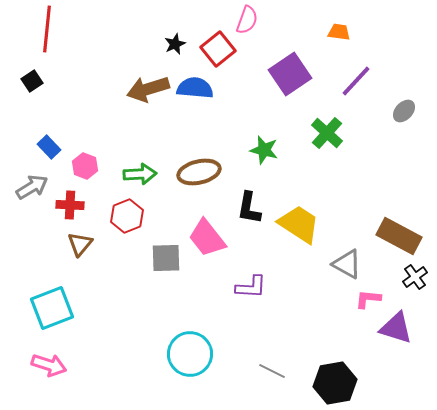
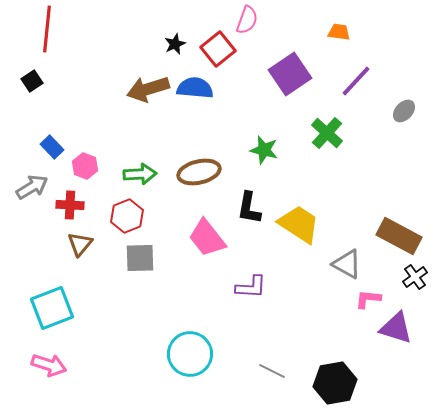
blue rectangle: moved 3 px right
gray square: moved 26 px left
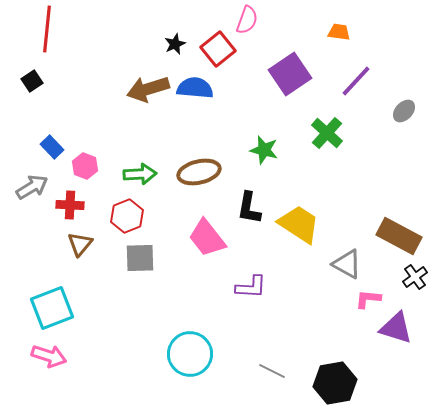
pink arrow: moved 9 px up
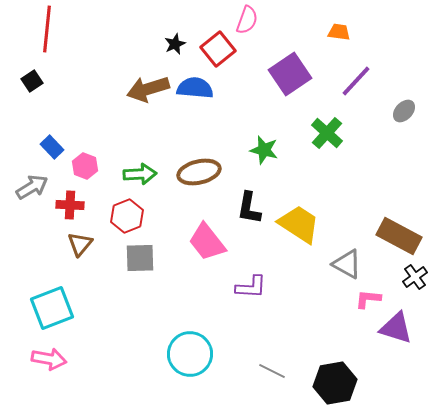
pink trapezoid: moved 4 px down
pink arrow: moved 3 px down; rotated 8 degrees counterclockwise
